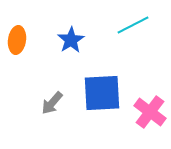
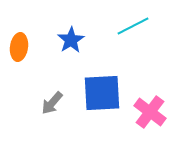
cyan line: moved 1 px down
orange ellipse: moved 2 px right, 7 px down
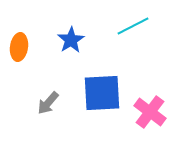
gray arrow: moved 4 px left
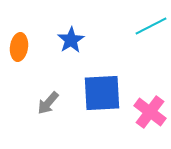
cyan line: moved 18 px right
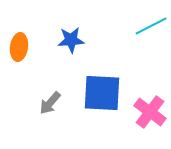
blue star: rotated 28 degrees clockwise
blue square: rotated 6 degrees clockwise
gray arrow: moved 2 px right
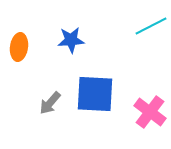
blue square: moved 7 px left, 1 px down
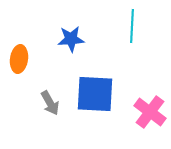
cyan line: moved 19 px left; rotated 60 degrees counterclockwise
blue star: moved 1 px up
orange ellipse: moved 12 px down
gray arrow: rotated 70 degrees counterclockwise
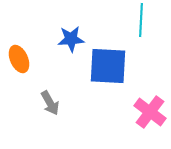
cyan line: moved 9 px right, 6 px up
orange ellipse: rotated 32 degrees counterclockwise
blue square: moved 13 px right, 28 px up
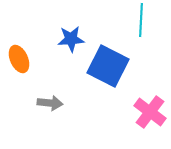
blue square: rotated 24 degrees clockwise
gray arrow: rotated 55 degrees counterclockwise
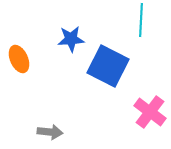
gray arrow: moved 29 px down
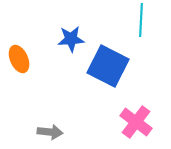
pink cross: moved 14 px left, 10 px down
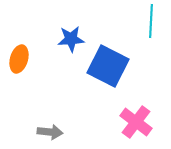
cyan line: moved 10 px right, 1 px down
orange ellipse: rotated 40 degrees clockwise
